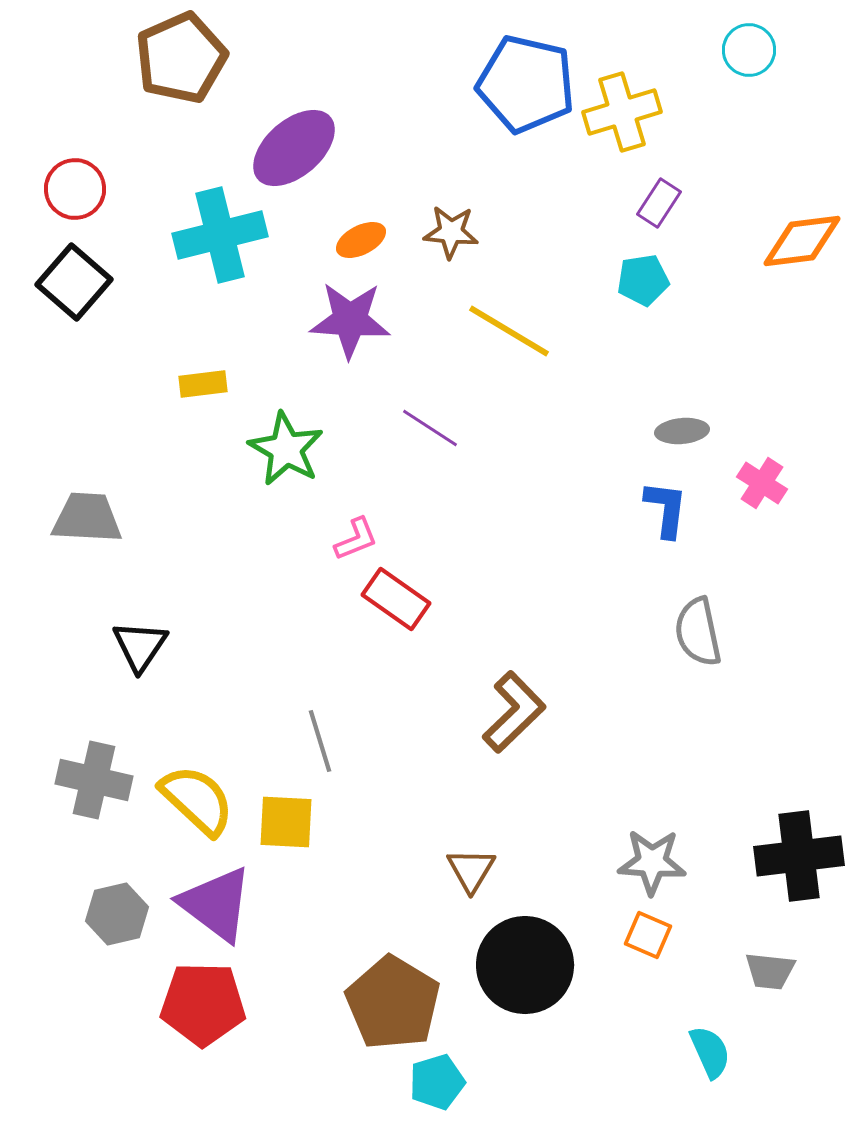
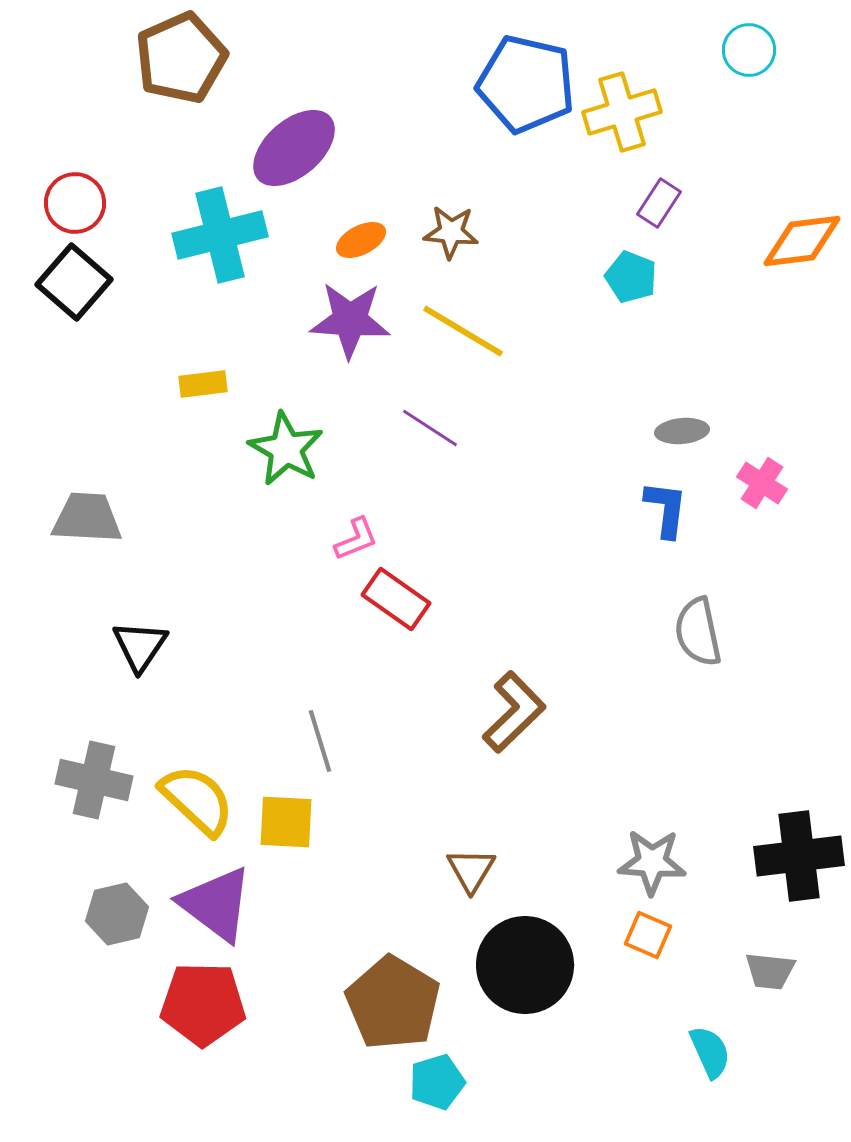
red circle at (75, 189): moved 14 px down
cyan pentagon at (643, 280): moved 12 px left, 3 px up; rotated 30 degrees clockwise
yellow line at (509, 331): moved 46 px left
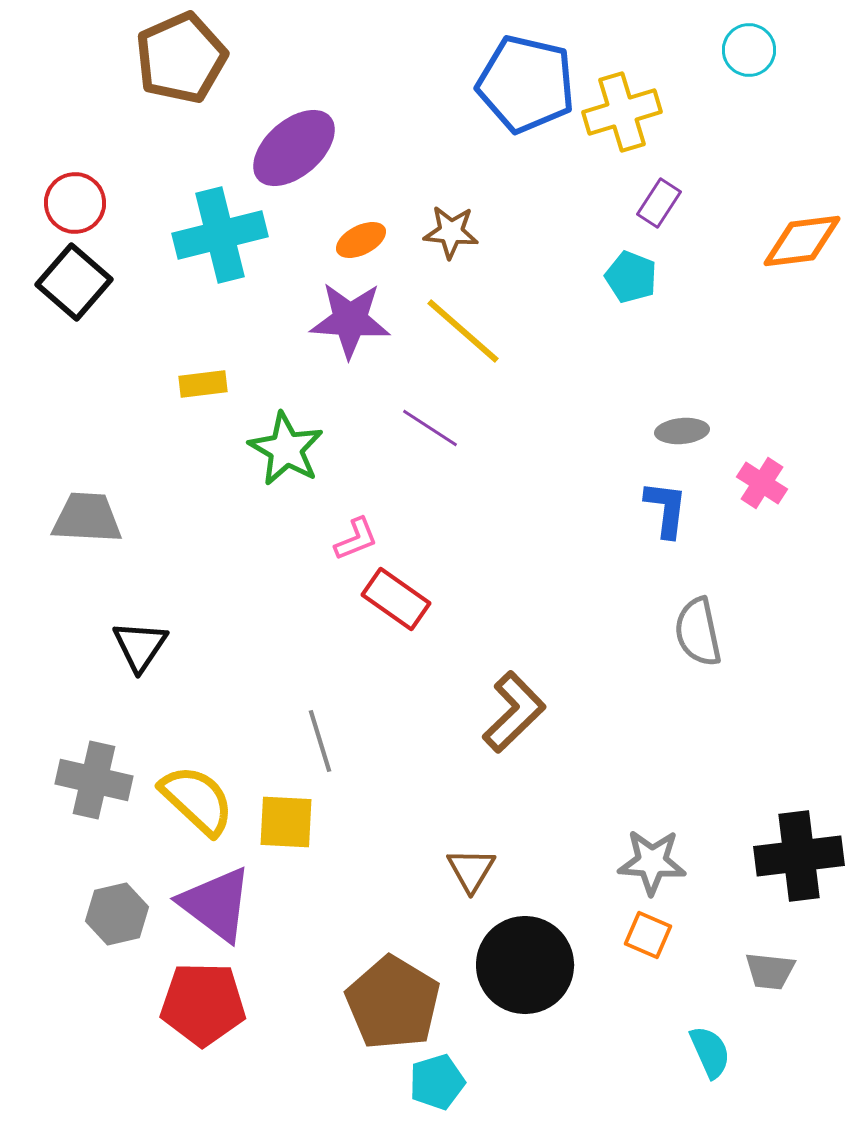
yellow line at (463, 331): rotated 10 degrees clockwise
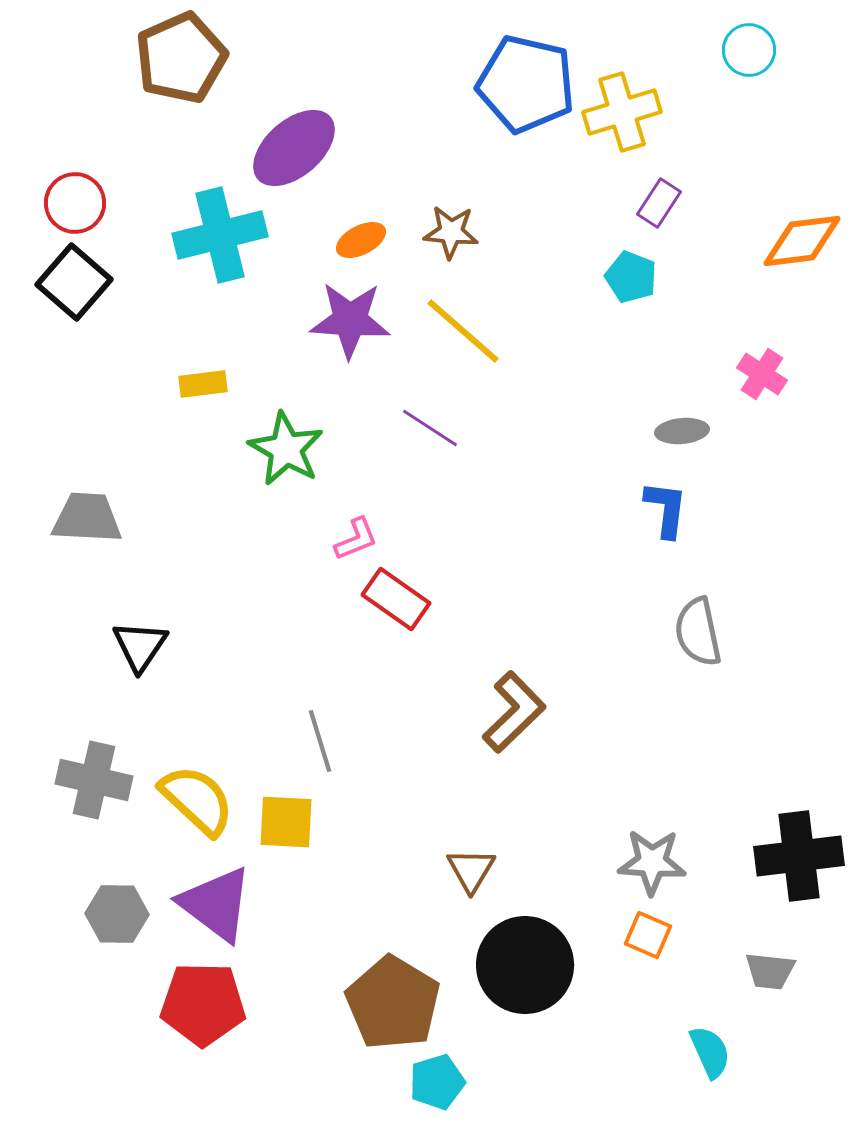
pink cross at (762, 483): moved 109 px up
gray hexagon at (117, 914): rotated 14 degrees clockwise
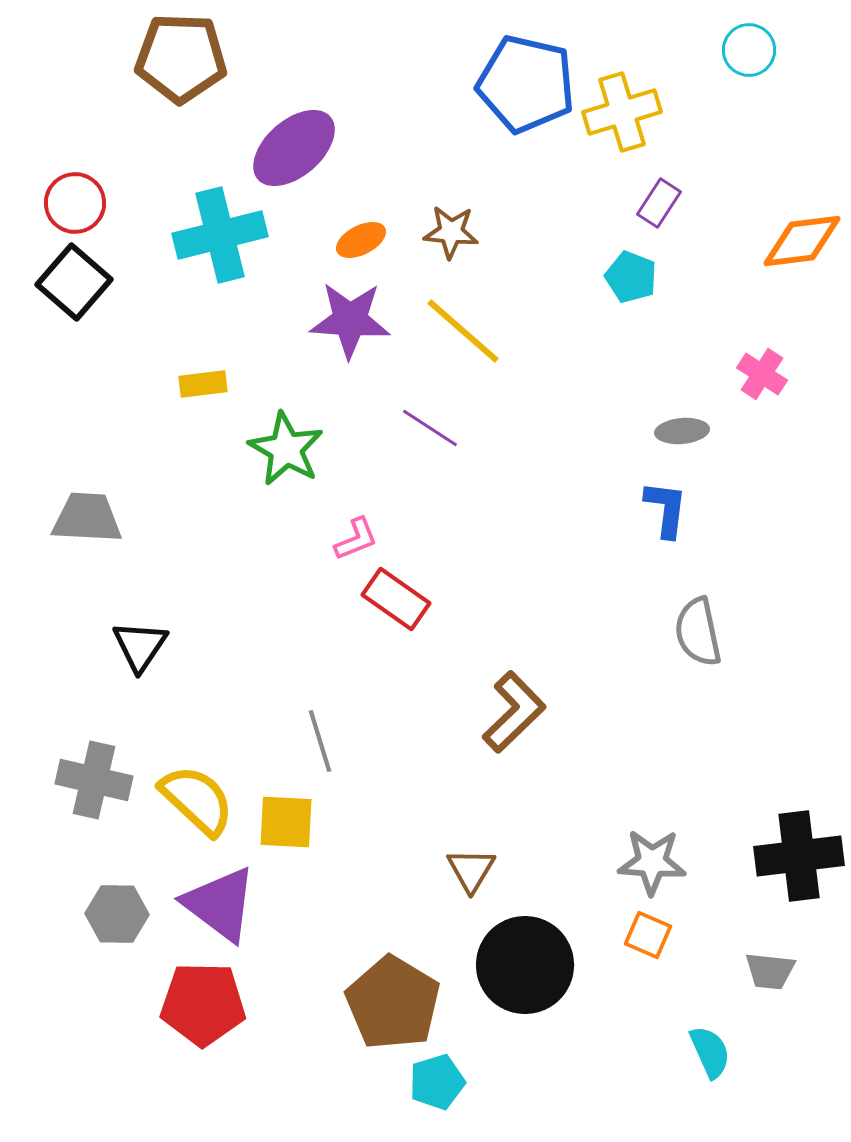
brown pentagon at (181, 58): rotated 26 degrees clockwise
purple triangle at (216, 904): moved 4 px right
